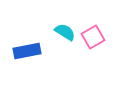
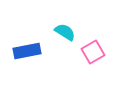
pink square: moved 15 px down
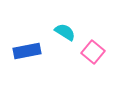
pink square: rotated 20 degrees counterclockwise
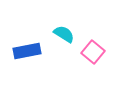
cyan semicircle: moved 1 px left, 2 px down
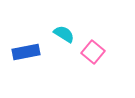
blue rectangle: moved 1 px left, 1 px down
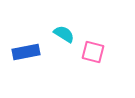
pink square: rotated 25 degrees counterclockwise
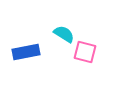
pink square: moved 8 px left
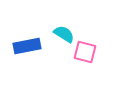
blue rectangle: moved 1 px right, 6 px up
